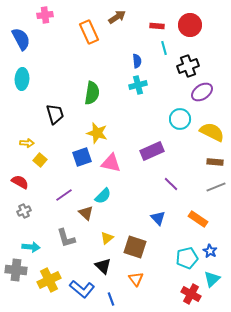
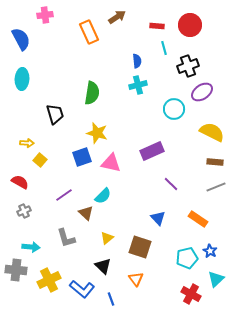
cyan circle at (180, 119): moved 6 px left, 10 px up
brown square at (135, 247): moved 5 px right
cyan triangle at (212, 279): moved 4 px right
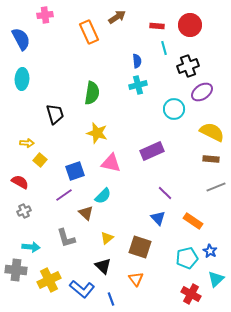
blue square at (82, 157): moved 7 px left, 14 px down
brown rectangle at (215, 162): moved 4 px left, 3 px up
purple line at (171, 184): moved 6 px left, 9 px down
orange rectangle at (198, 219): moved 5 px left, 2 px down
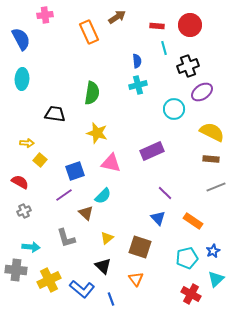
black trapezoid at (55, 114): rotated 65 degrees counterclockwise
blue star at (210, 251): moved 3 px right; rotated 16 degrees clockwise
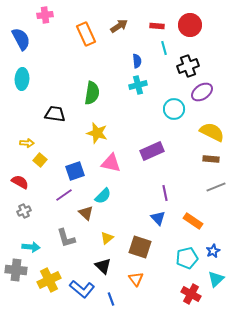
brown arrow at (117, 17): moved 2 px right, 9 px down
orange rectangle at (89, 32): moved 3 px left, 2 px down
purple line at (165, 193): rotated 35 degrees clockwise
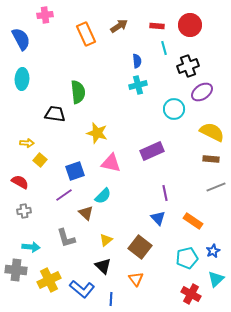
green semicircle at (92, 93): moved 14 px left, 1 px up; rotated 15 degrees counterclockwise
gray cross at (24, 211): rotated 16 degrees clockwise
yellow triangle at (107, 238): moved 1 px left, 2 px down
brown square at (140, 247): rotated 20 degrees clockwise
blue line at (111, 299): rotated 24 degrees clockwise
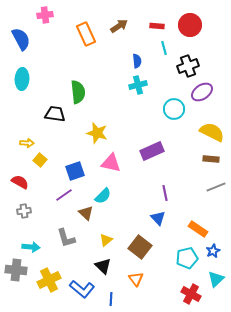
orange rectangle at (193, 221): moved 5 px right, 8 px down
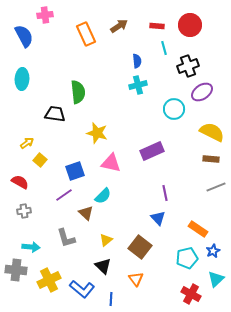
blue semicircle at (21, 39): moved 3 px right, 3 px up
yellow arrow at (27, 143): rotated 40 degrees counterclockwise
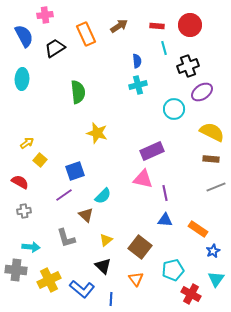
black trapezoid at (55, 114): moved 66 px up; rotated 40 degrees counterclockwise
pink triangle at (111, 163): moved 32 px right, 16 px down
brown triangle at (86, 213): moved 2 px down
blue triangle at (158, 218): moved 7 px right, 2 px down; rotated 42 degrees counterclockwise
cyan pentagon at (187, 258): moved 14 px left, 12 px down
cyan triangle at (216, 279): rotated 12 degrees counterclockwise
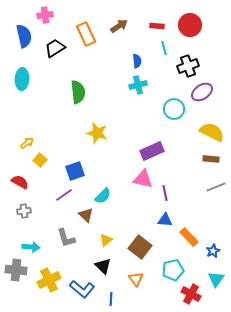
blue semicircle at (24, 36): rotated 15 degrees clockwise
orange rectangle at (198, 229): moved 9 px left, 8 px down; rotated 12 degrees clockwise
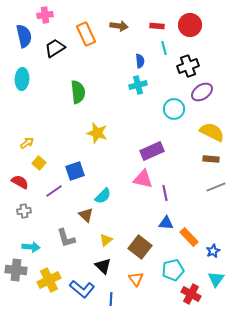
brown arrow at (119, 26): rotated 42 degrees clockwise
blue semicircle at (137, 61): moved 3 px right
yellow square at (40, 160): moved 1 px left, 3 px down
purple line at (64, 195): moved 10 px left, 4 px up
blue triangle at (165, 220): moved 1 px right, 3 px down
